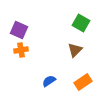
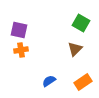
purple square: rotated 12 degrees counterclockwise
brown triangle: moved 1 px up
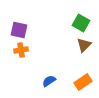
brown triangle: moved 9 px right, 4 px up
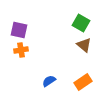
brown triangle: rotated 35 degrees counterclockwise
